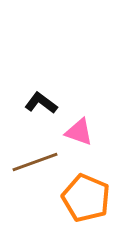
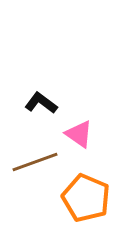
pink triangle: moved 2 px down; rotated 16 degrees clockwise
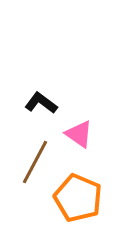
brown line: rotated 42 degrees counterclockwise
orange pentagon: moved 8 px left
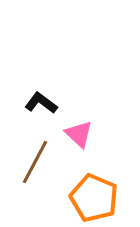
pink triangle: rotated 8 degrees clockwise
orange pentagon: moved 16 px right
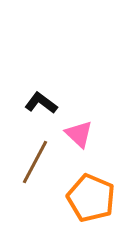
orange pentagon: moved 3 px left
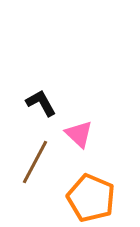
black L-shape: rotated 24 degrees clockwise
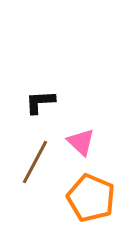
black L-shape: moved 1 px left, 1 px up; rotated 64 degrees counterclockwise
pink triangle: moved 2 px right, 8 px down
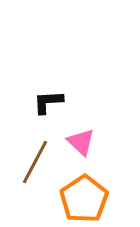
black L-shape: moved 8 px right
orange pentagon: moved 7 px left, 1 px down; rotated 15 degrees clockwise
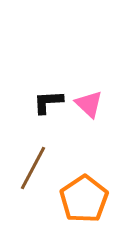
pink triangle: moved 8 px right, 38 px up
brown line: moved 2 px left, 6 px down
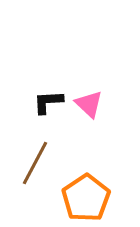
brown line: moved 2 px right, 5 px up
orange pentagon: moved 2 px right, 1 px up
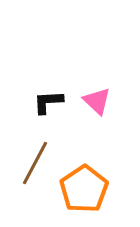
pink triangle: moved 8 px right, 3 px up
orange pentagon: moved 2 px left, 9 px up
